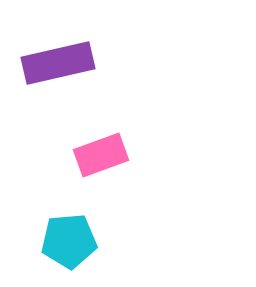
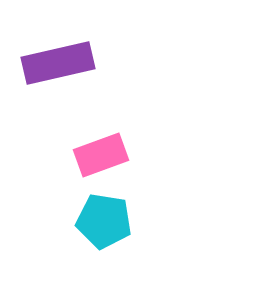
cyan pentagon: moved 35 px right, 20 px up; rotated 14 degrees clockwise
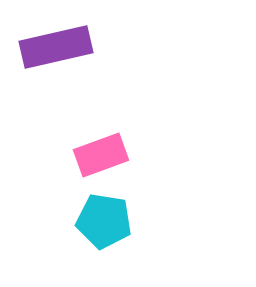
purple rectangle: moved 2 px left, 16 px up
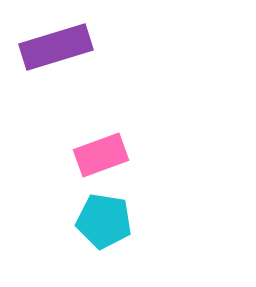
purple rectangle: rotated 4 degrees counterclockwise
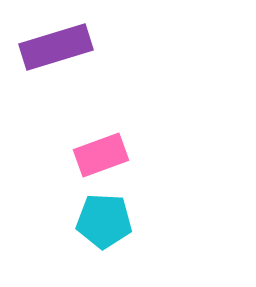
cyan pentagon: rotated 6 degrees counterclockwise
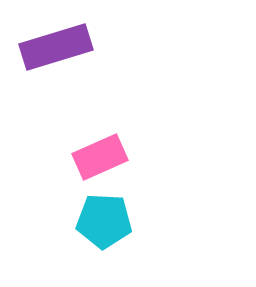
pink rectangle: moved 1 px left, 2 px down; rotated 4 degrees counterclockwise
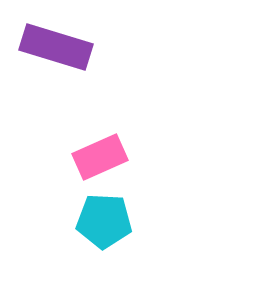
purple rectangle: rotated 34 degrees clockwise
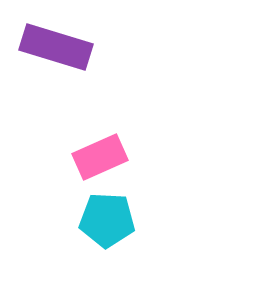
cyan pentagon: moved 3 px right, 1 px up
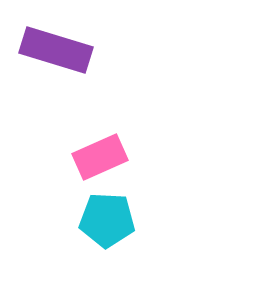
purple rectangle: moved 3 px down
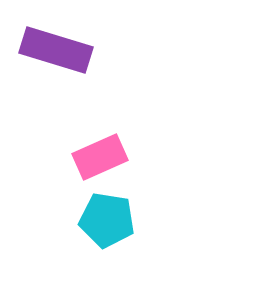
cyan pentagon: rotated 6 degrees clockwise
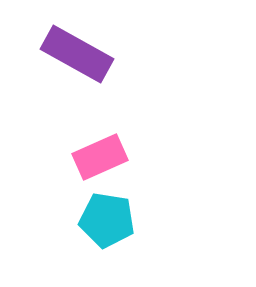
purple rectangle: moved 21 px right, 4 px down; rotated 12 degrees clockwise
